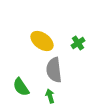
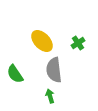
yellow ellipse: rotated 10 degrees clockwise
green semicircle: moved 6 px left, 13 px up
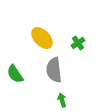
yellow ellipse: moved 3 px up
green arrow: moved 12 px right, 4 px down
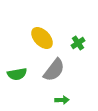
gray semicircle: rotated 135 degrees counterclockwise
green semicircle: moved 2 px right; rotated 66 degrees counterclockwise
green arrow: rotated 104 degrees clockwise
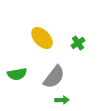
gray semicircle: moved 7 px down
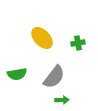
green cross: rotated 24 degrees clockwise
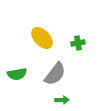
gray semicircle: moved 1 px right, 3 px up
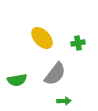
green semicircle: moved 6 px down
green arrow: moved 2 px right, 1 px down
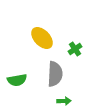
green cross: moved 3 px left, 6 px down; rotated 24 degrees counterclockwise
gray semicircle: rotated 35 degrees counterclockwise
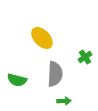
green cross: moved 10 px right, 8 px down
green semicircle: rotated 24 degrees clockwise
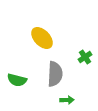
green arrow: moved 3 px right, 1 px up
